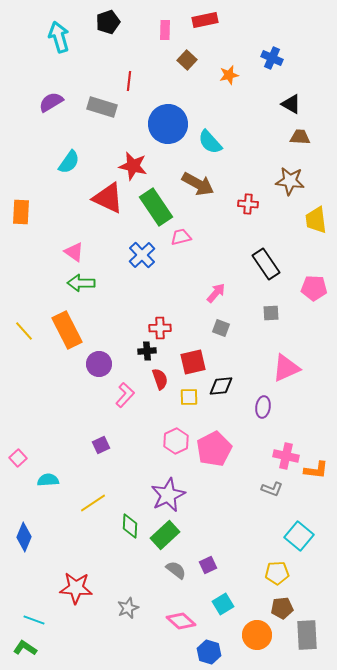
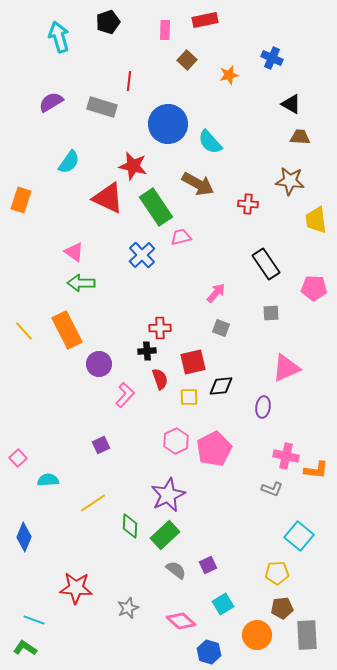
orange rectangle at (21, 212): moved 12 px up; rotated 15 degrees clockwise
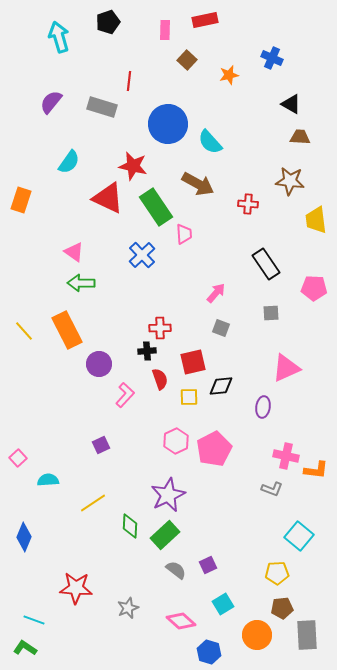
purple semicircle at (51, 102): rotated 20 degrees counterclockwise
pink trapezoid at (181, 237): moved 3 px right, 3 px up; rotated 100 degrees clockwise
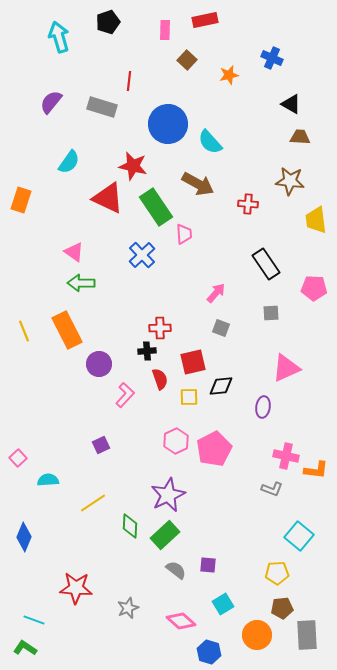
yellow line at (24, 331): rotated 20 degrees clockwise
purple square at (208, 565): rotated 30 degrees clockwise
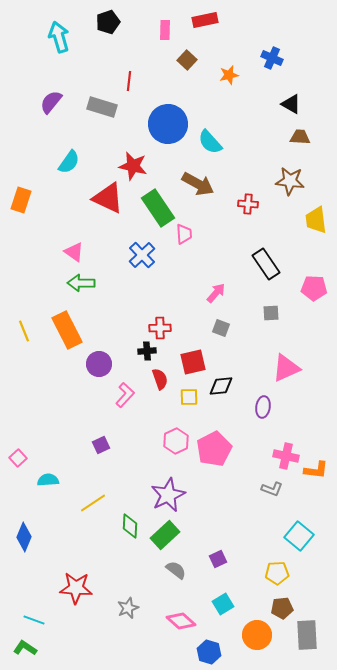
green rectangle at (156, 207): moved 2 px right, 1 px down
purple square at (208, 565): moved 10 px right, 6 px up; rotated 30 degrees counterclockwise
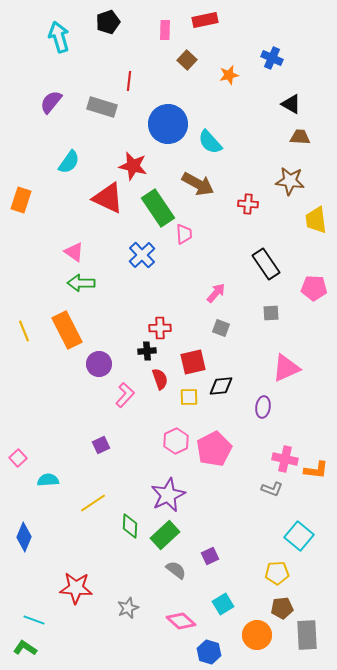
pink cross at (286, 456): moved 1 px left, 3 px down
purple square at (218, 559): moved 8 px left, 3 px up
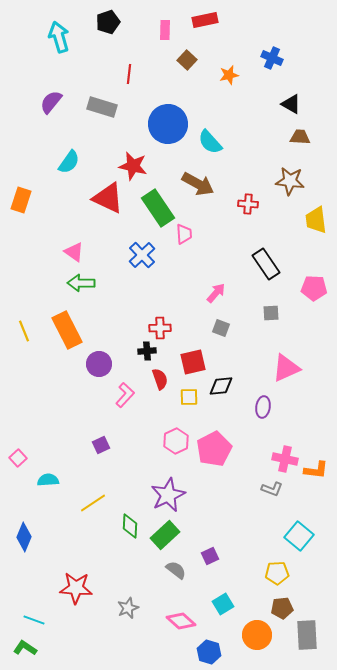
red line at (129, 81): moved 7 px up
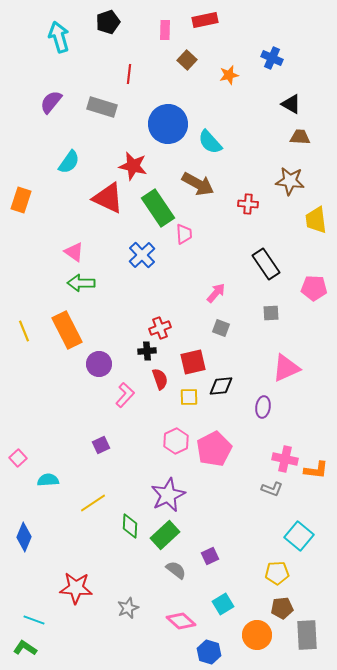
red cross at (160, 328): rotated 20 degrees counterclockwise
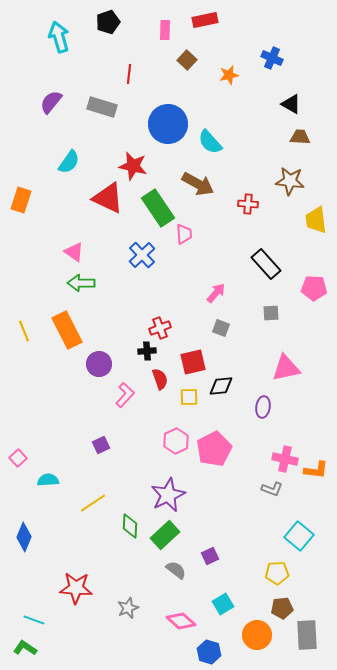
black rectangle at (266, 264): rotated 8 degrees counterclockwise
pink triangle at (286, 368): rotated 12 degrees clockwise
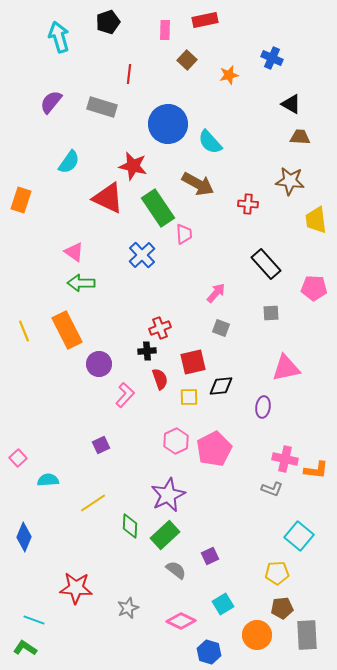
pink diamond at (181, 621): rotated 16 degrees counterclockwise
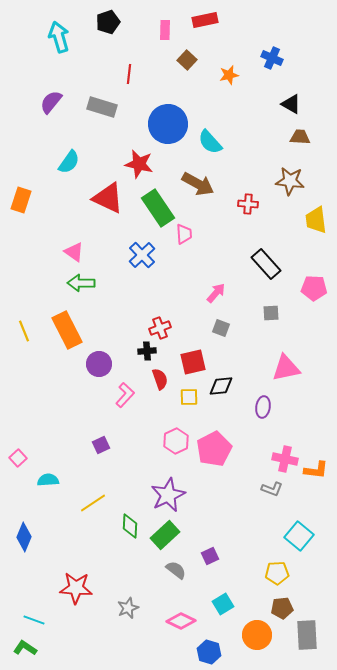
red star at (133, 166): moved 6 px right, 2 px up
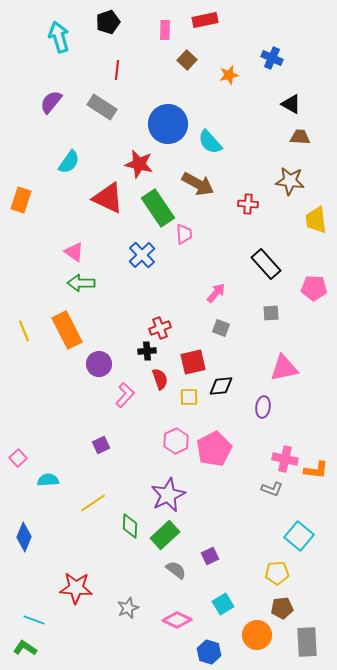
red line at (129, 74): moved 12 px left, 4 px up
gray rectangle at (102, 107): rotated 16 degrees clockwise
pink triangle at (286, 368): moved 2 px left
pink diamond at (181, 621): moved 4 px left, 1 px up
gray rectangle at (307, 635): moved 7 px down
